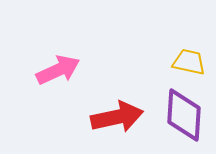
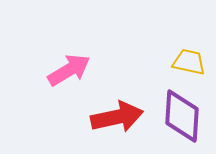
pink arrow: moved 11 px right; rotated 6 degrees counterclockwise
purple diamond: moved 2 px left, 1 px down
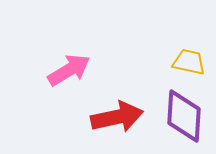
purple diamond: moved 2 px right
